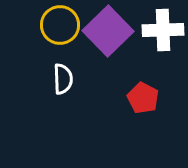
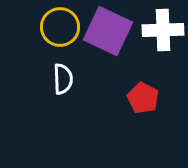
yellow circle: moved 2 px down
purple square: rotated 21 degrees counterclockwise
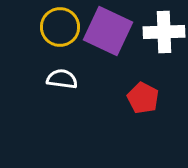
white cross: moved 1 px right, 2 px down
white semicircle: moved 1 px left; rotated 80 degrees counterclockwise
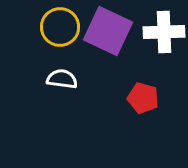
red pentagon: rotated 12 degrees counterclockwise
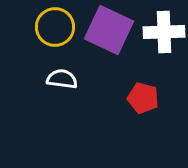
yellow circle: moved 5 px left
purple square: moved 1 px right, 1 px up
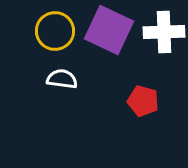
yellow circle: moved 4 px down
red pentagon: moved 3 px down
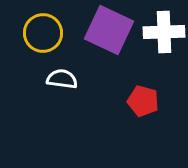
yellow circle: moved 12 px left, 2 px down
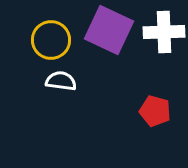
yellow circle: moved 8 px right, 7 px down
white semicircle: moved 1 px left, 2 px down
red pentagon: moved 12 px right, 10 px down
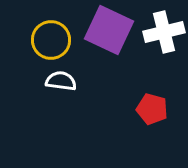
white cross: rotated 12 degrees counterclockwise
red pentagon: moved 3 px left, 2 px up
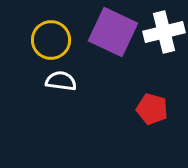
purple square: moved 4 px right, 2 px down
